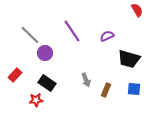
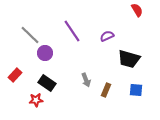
blue square: moved 2 px right, 1 px down
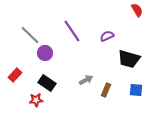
gray arrow: rotated 96 degrees counterclockwise
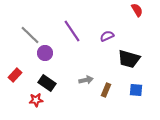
gray arrow: rotated 16 degrees clockwise
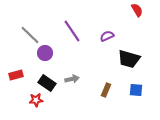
red rectangle: moved 1 px right; rotated 32 degrees clockwise
gray arrow: moved 14 px left, 1 px up
